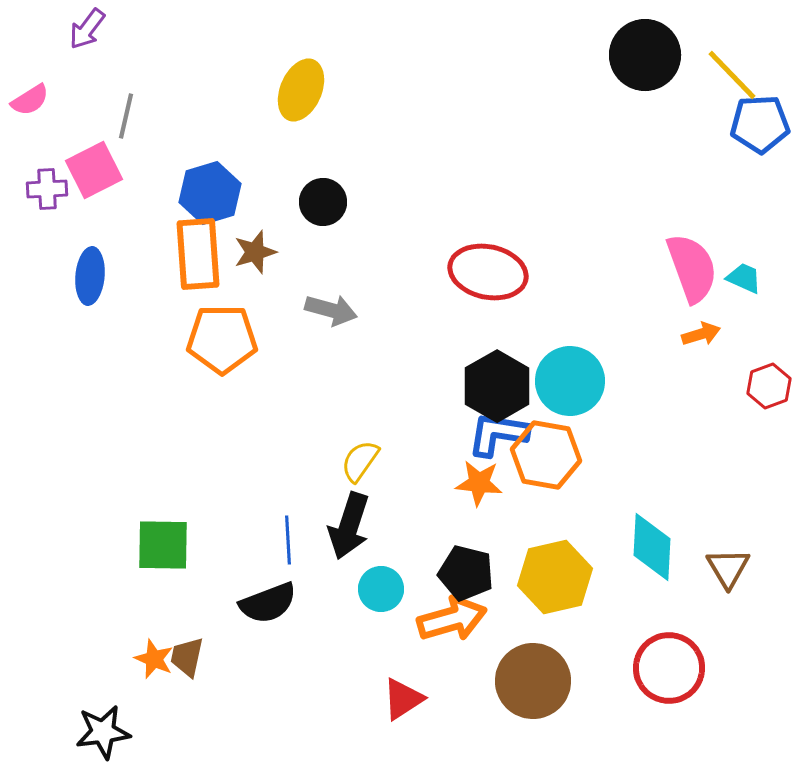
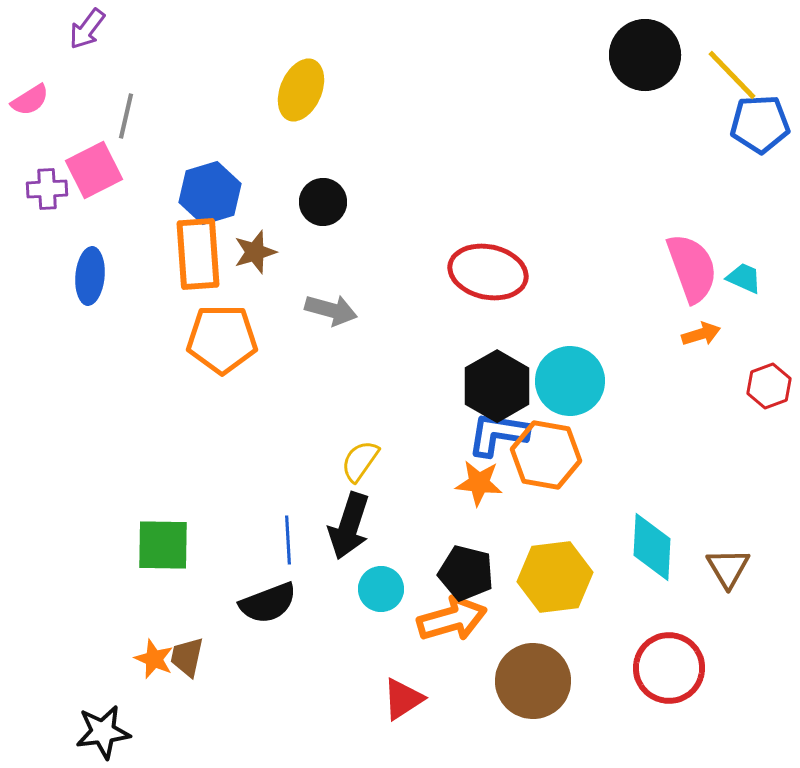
yellow hexagon at (555, 577): rotated 6 degrees clockwise
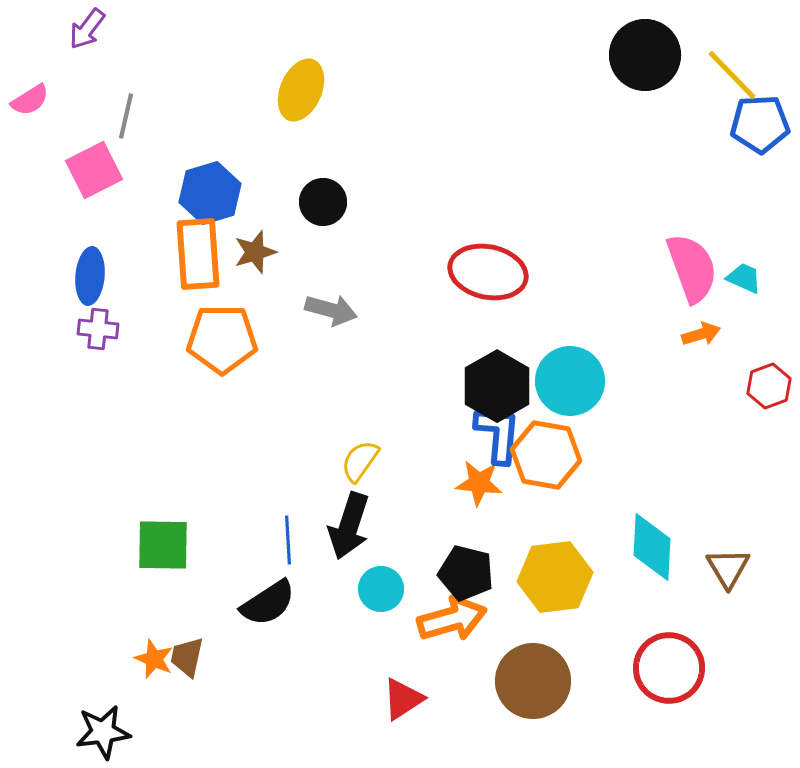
purple cross at (47, 189): moved 51 px right, 140 px down; rotated 9 degrees clockwise
blue L-shape at (498, 434): rotated 86 degrees clockwise
black semicircle at (268, 603): rotated 12 degrees counterclockwise
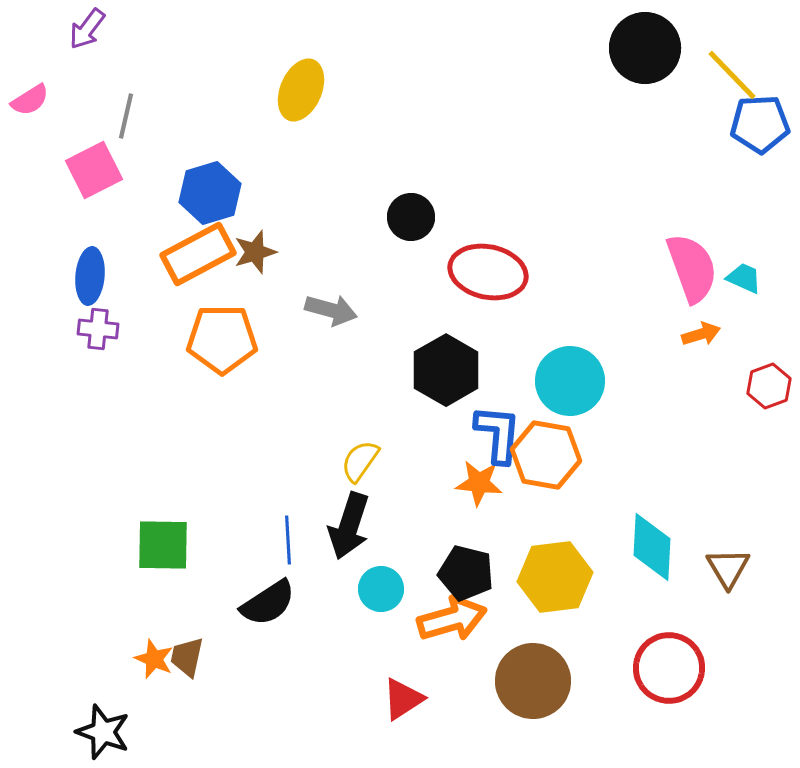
black circle at (645, 55): moved 7 px up
black circle at (323, 202): moved 88 px right, 15 px down
orange rectangle at (198, 254): rotated 66 degrees clockwise
black hexagon at (497, 386): moved 51 px left, 16 px up
black star at (103, 732): rotated 28 degrees clockwise
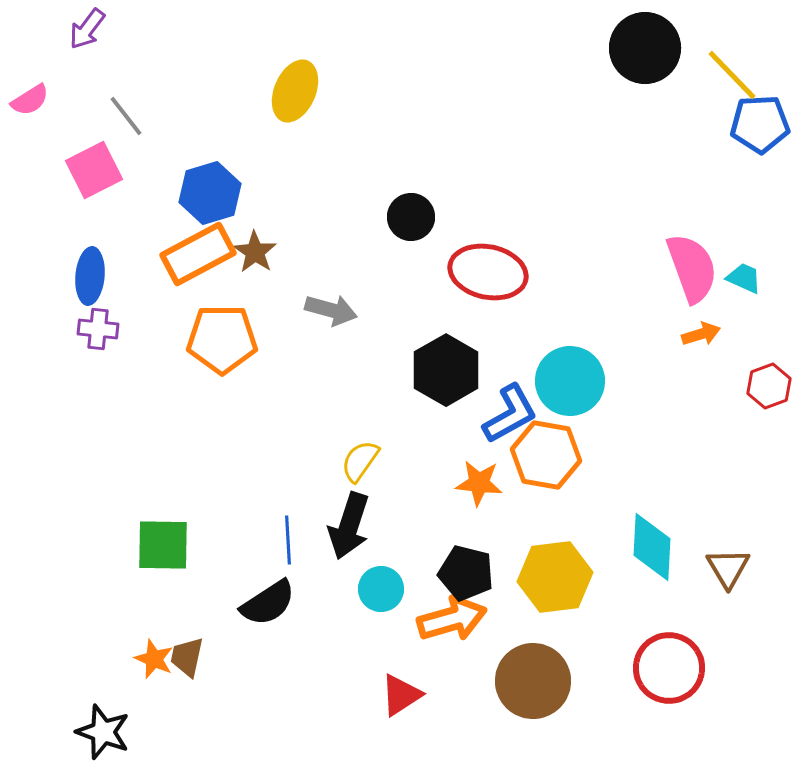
yellow ellipse at (301, 90): moved 6 px left, 1 px down
gray line at (126, 116): rotated 51 degrees counterclockwise
brown star at (255, 252): rotated 21 degrees counterclockwise
blue L-shape at (498, 434): moved 12 px right, 20 px up; rotated 56 degrees clockwise
red triangle at (403, 699): moved 2 px left, 4 px up
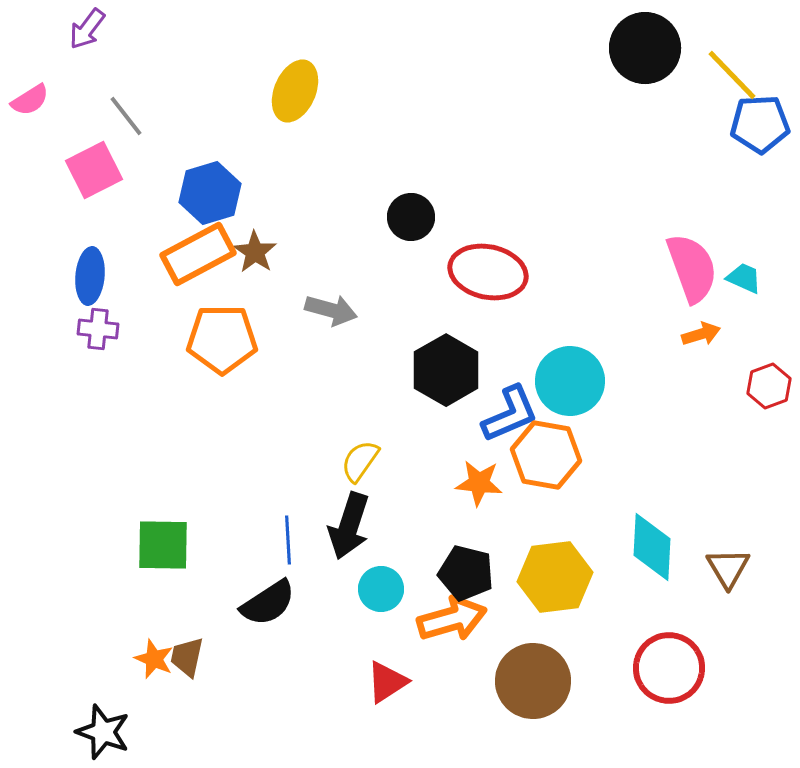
blue L-shape at (510, 414): rotated 6 degrees clockwise
red triangle at (401, 695): moved 14 px left, 13 px up
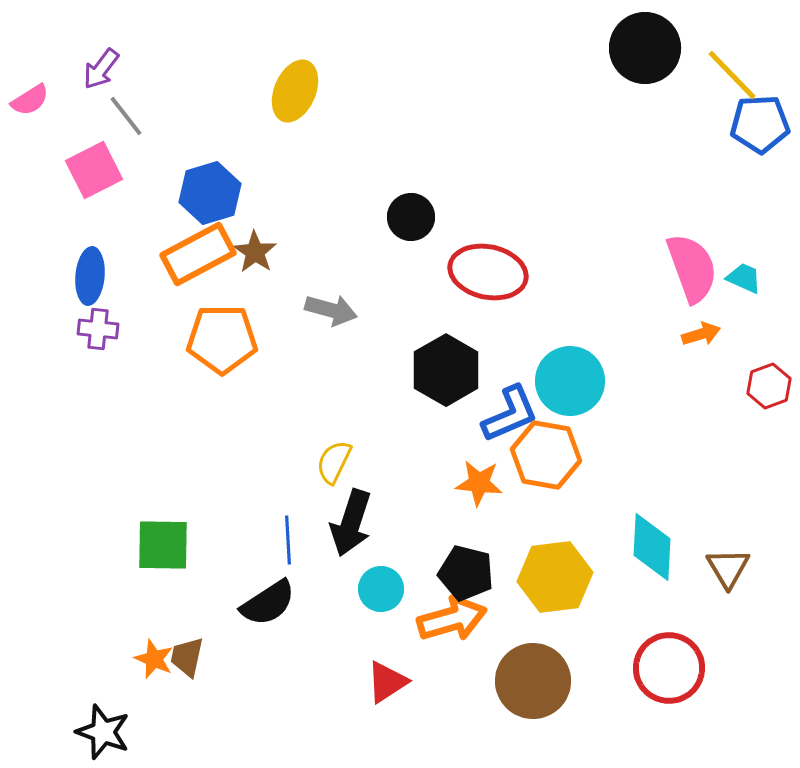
purple arrow at (87, 29): moved 14 px right, 40 px down
yellow semicircle at (360, 461): moved 26 px left, 1 px down; rotated 9 degrees counterclockwise
black arrow at (349, 526): moved 2 px right, 3 px up
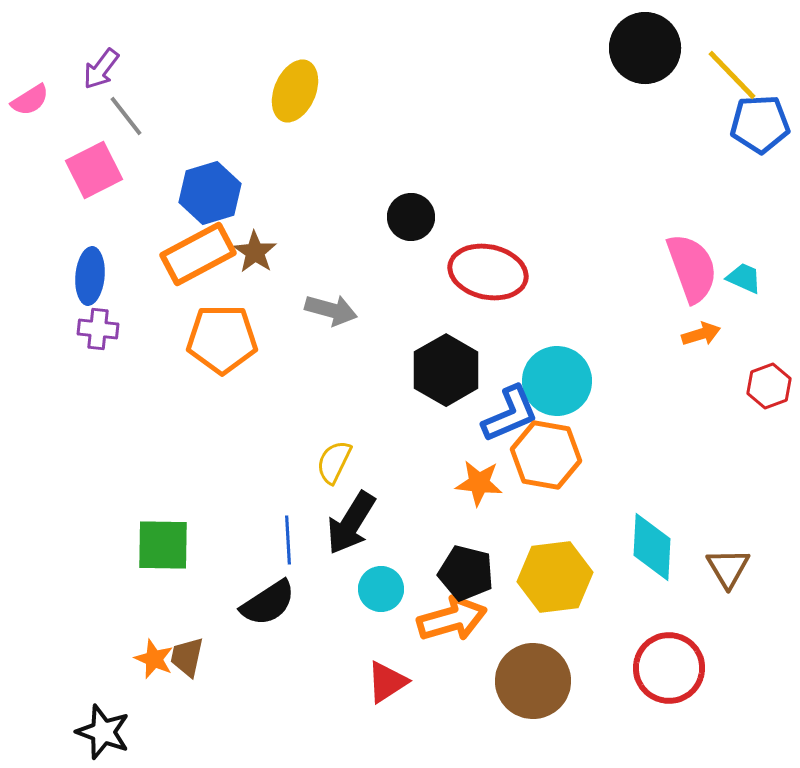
cyan circle at (570, 381): moved 13 px left
black arrow at (351, 523): rotated 14 degrees clockwise
